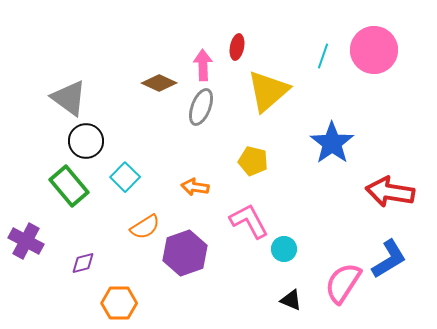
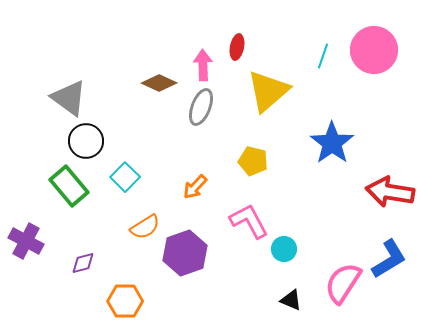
orange arrow: rotated 56 degrees counterclockwise
orange hexagon: moved 6 px right, 2 px up
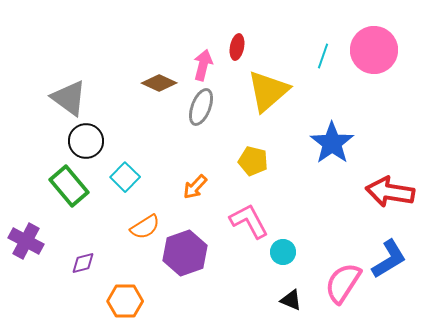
pink arrow: rotated 16 degrees clockwise
cyan circle: moved 1 px left, 3 px down
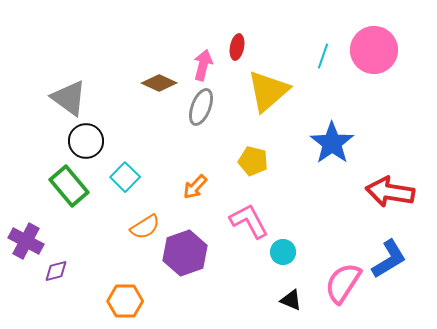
purple diamond: moved 27 px left, 8 px down
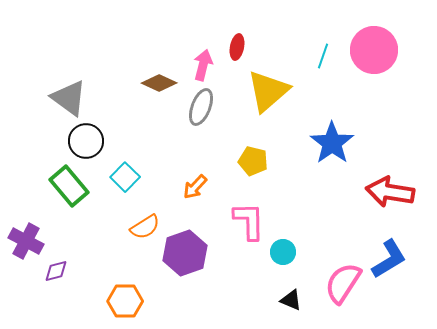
pink L-shape: rotated 27 degrees clockwise
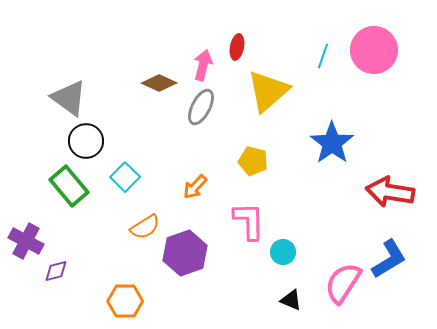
gray ellipse: rotated 6 degrees clockwise
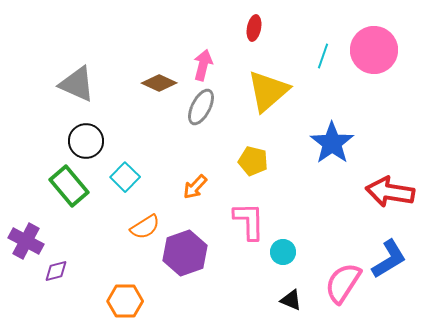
red ellipse: moved 17 px right, 19 px up
gray triangle: moved 8 px right, 14 px up; rotated 12 degrees counterclockwise
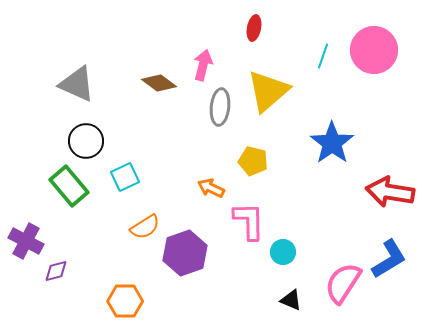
brown diamond: rotated 12 degrees clockwise
gray ellipse: moved 19 px right; rotated 21 degrees counterclockwise
cyan square: rotated 20 degrees clockwise
orange arrow: moved 16 px right, 1 px down; rotated 72 degrees clockwise
